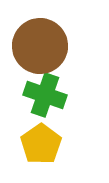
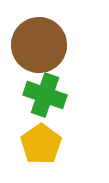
brown circle: moved 1 px left, 1 px up
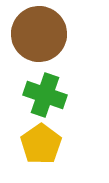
brown circle: moved 11 px up
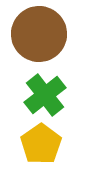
green cross: rotated 33 degrees clockwise
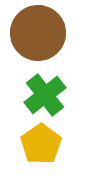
brown circle: moved 1 px left, 1 px up
